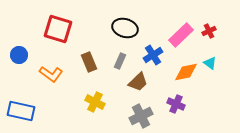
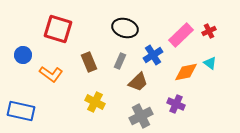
blue circle: moved 4 px right
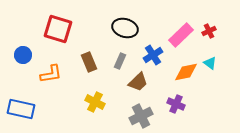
orange L-shape: rotated 45 degrees counterclockwise
blue rectangle: moved 2 px up
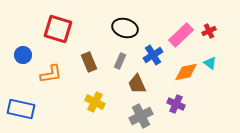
brown trapezoid: moved 1 px left, 2 px down; rotated 110 degrees clockwise
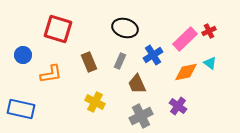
pink rectangle: moved 4 px right, 4 px down
purple cross: moved 2 px right, 2 px down; rotated 12 degrees clockwise
